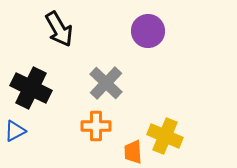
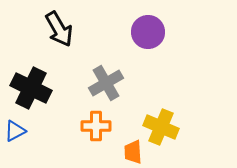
purple circle: moved 1 px down
gray cross: rotated 16 degrees clockwise
yellow cross: moved 4 px left, 9 px up
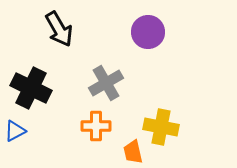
yellow cross: rotated 12 degrees counterclockwise
orange trapezoid: rotated 10 degrees counterclockwise
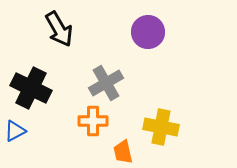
orange cross: moved 3 px left, 5 px up
orange trapezoid: moved 10 px left
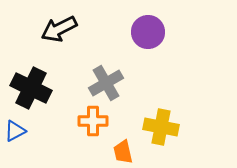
black arrow: rotated 93 degrees clockwise
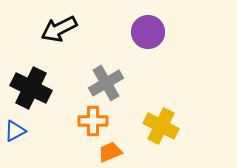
yellow cross: moved 1 px up; rotated 16 degrees clockwise
orange trapezoid: moved 13 px left; rotated 80 degrees clockwise
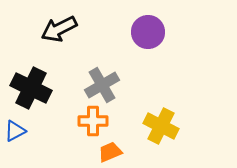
gray cross: moved 4 px left, 2 px down
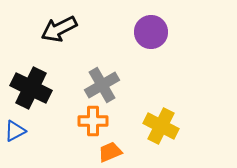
purple circle: moved 3 px right
